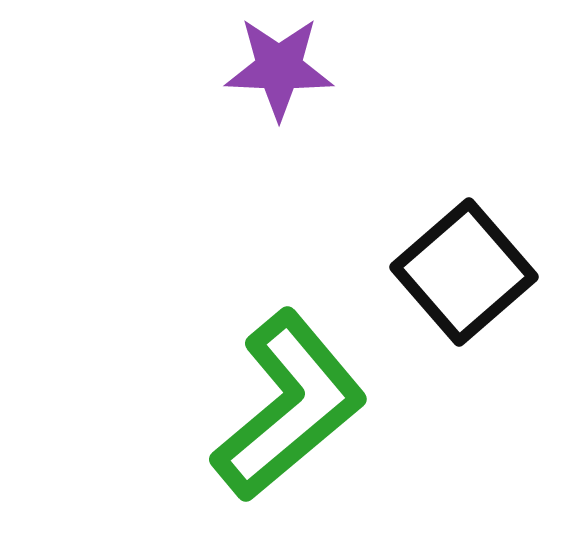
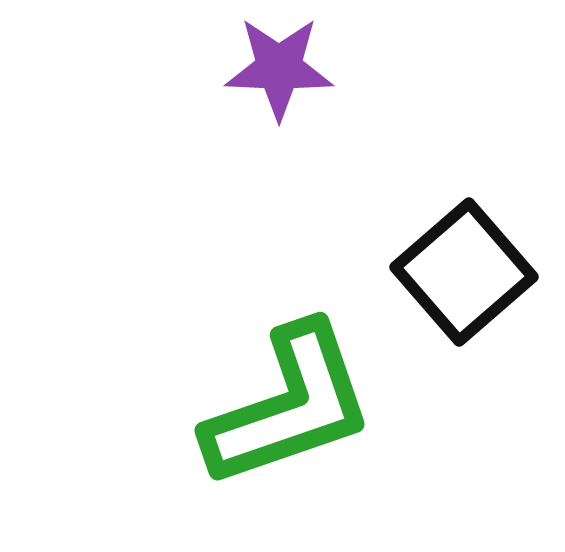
green L-shape: rotated 21 degrees clockwise
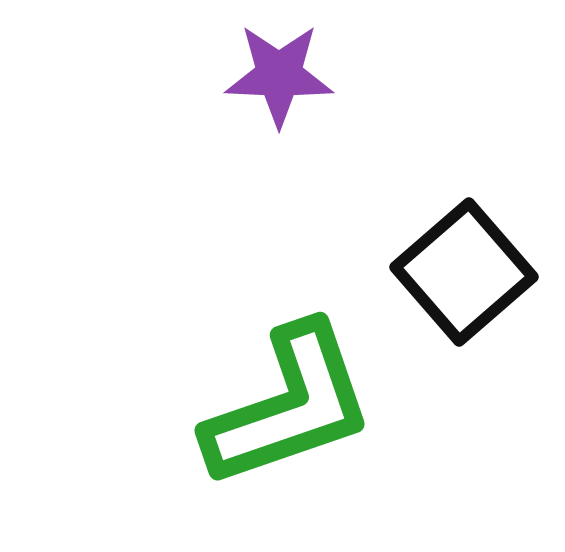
purple star: moved 7 px down
